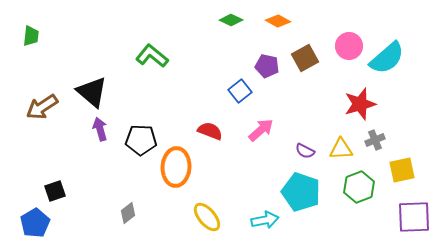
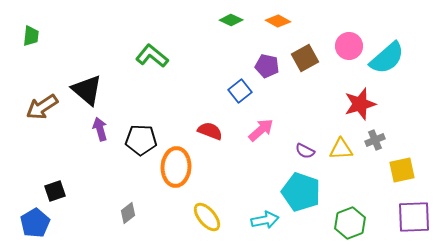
black triangle: moved 5 px left, 2 px up
green hexagon: moved 9 px left, 36 px down
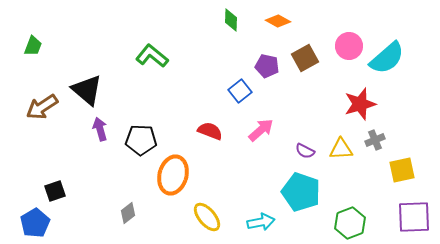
green diamond: rotated 65 degrees clockwise
green trapezoid: moved 2 px right, 10 px down; rotated 15 degrees clockwise
orange ellipse: moved 3 px left, 8 px down; rotated 12 degrees clockwise
cyan arrow: moved 4 px left, 2 px down
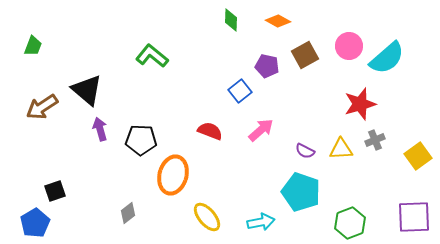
brown square: moved 3 px up
yellow square: moved 16 px right, 14 px up; rotated 24 degrees counterclockwise
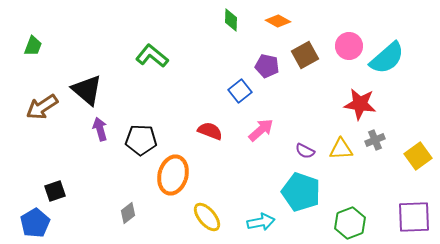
red star: rotated 24 degrees clockwise
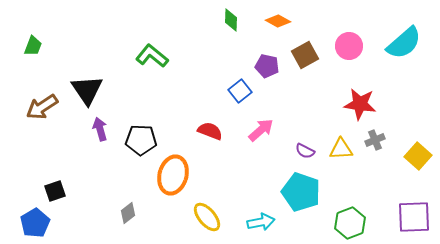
cyan semicircle: moved 17 px right, 15 px up
black triangle: rotated 16 degrees clockwise
yellow square: rotated 12 degrees counterclockwise
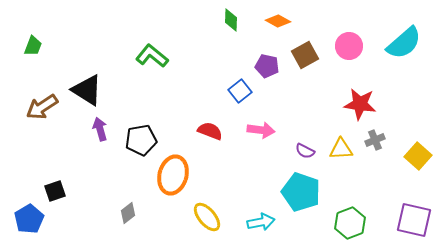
black triangle: rotated 24 degrees counterclockwise
pink arrow: rotated 48 degrees clockwise
black pentagon: rotated 12 degrees counterclockwise
purple square: moved 3 px down; rotated 15 degrees clockwise
blue pentagon: moved 6 px left, 4 px up
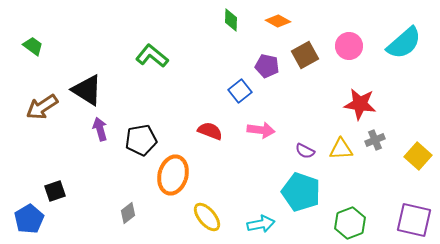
green trapezoid: rotated 75 degrees counterclockwise
cyan arrow: moved 2 px down
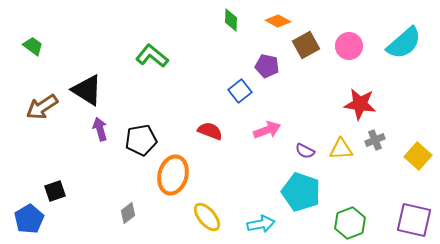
brown square: moved 1 px right, 10 px up
pink arrow: moved 6 px right; rotated 28 degrees counterclockwise
